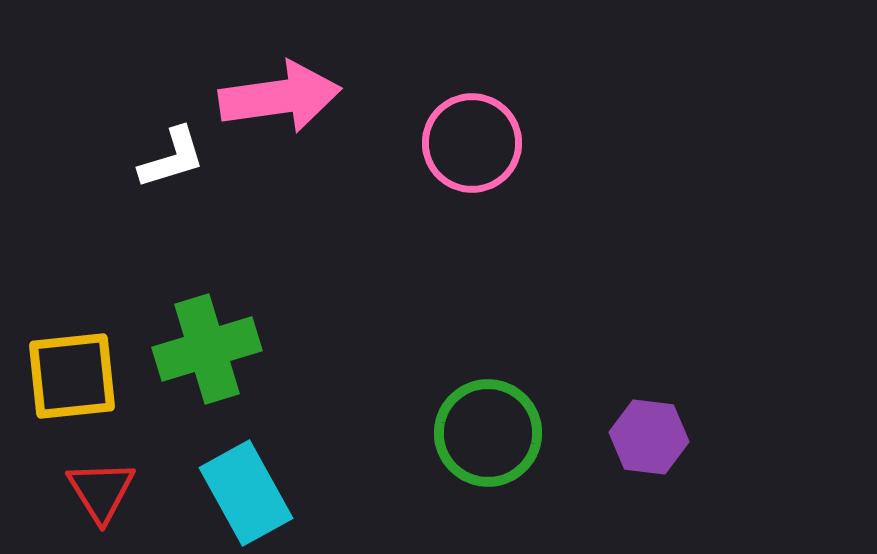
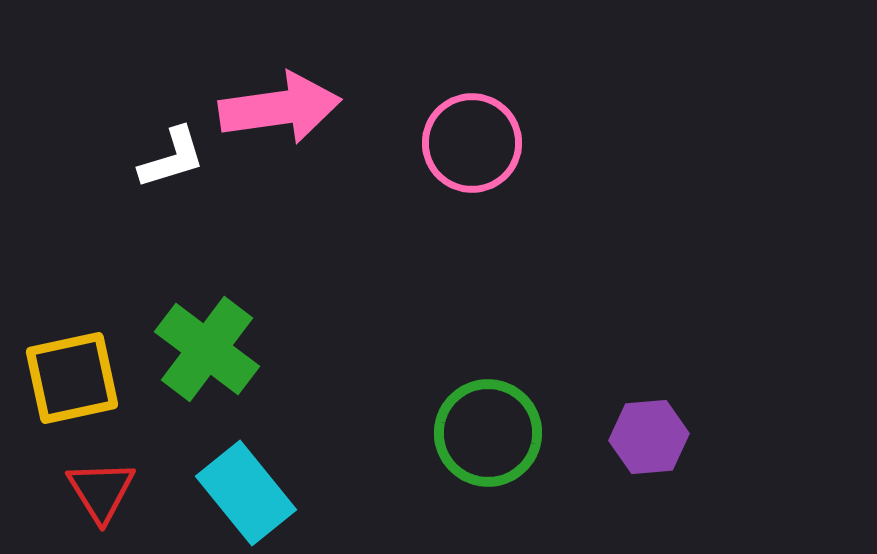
pink arrow: moved 11 px down
green cross: rotated 36 degrees counterclockwise
yellow square: moved 2 px down; rotated 6 degrees counterclockwise
purple hexagon: rotated 12 degrees counterclockwise
cyan rectangle: rotated 10 degrees counterclockwise
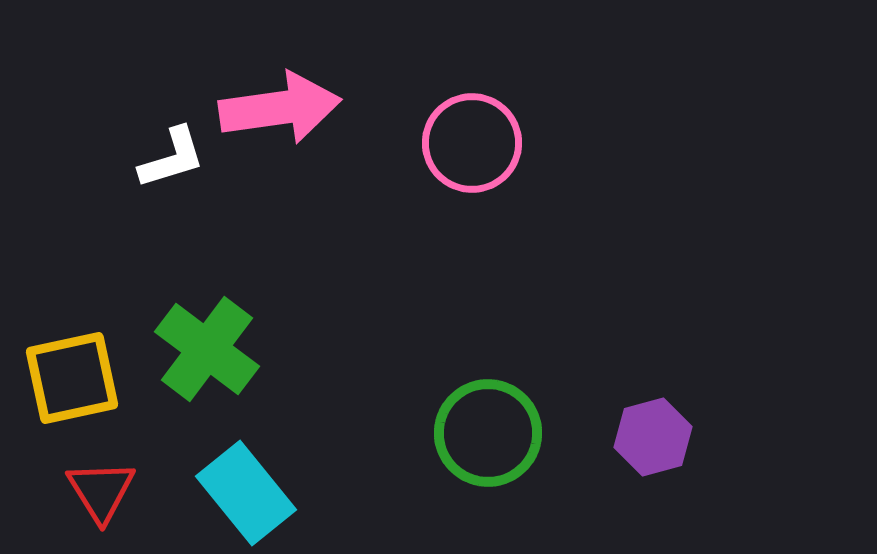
purple hexagon: moved 4 px right; rotated 10 degrees counterclockwise
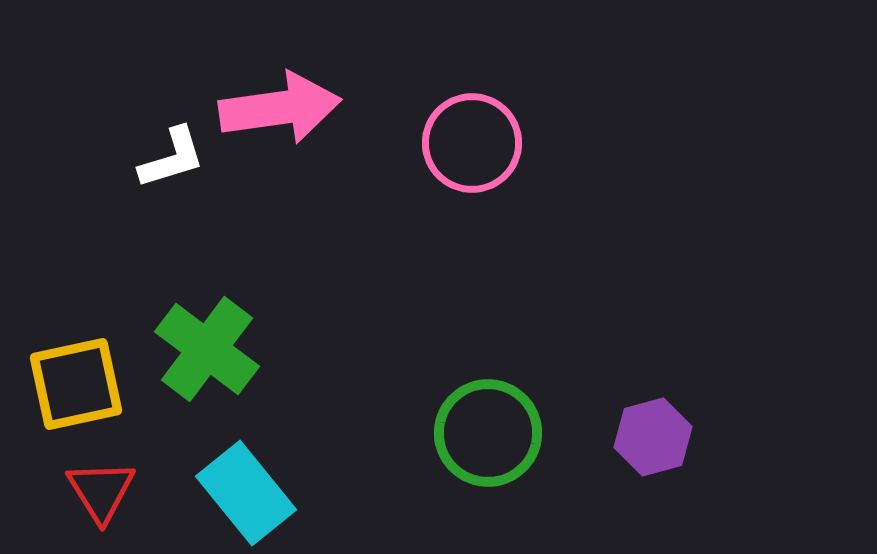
yellow square: moved 4 px right, 6 px down
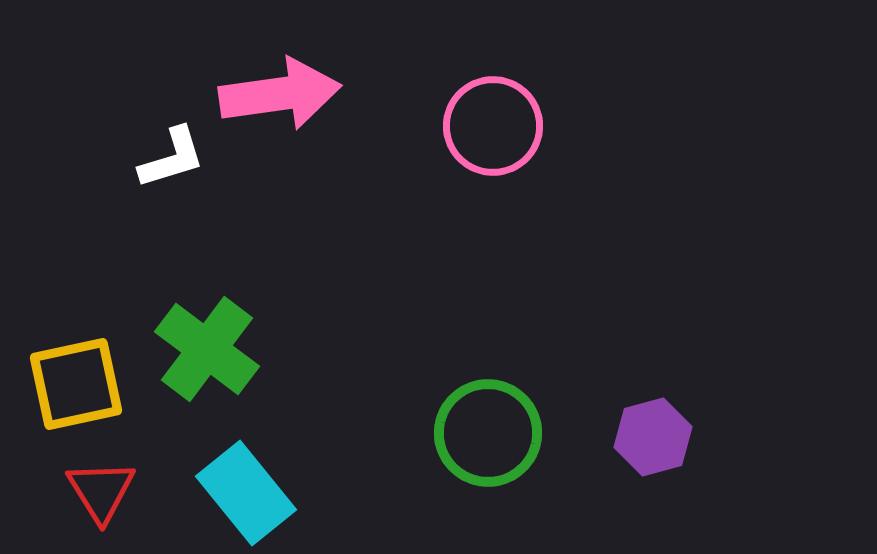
pink arrow: moved 14 px up
pink circle: moved 21 px right, 17 px up
